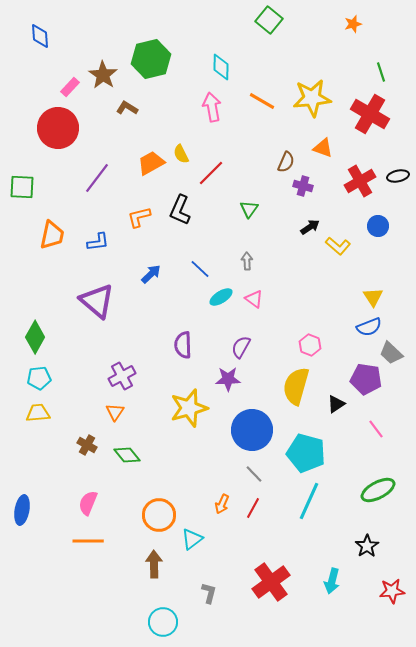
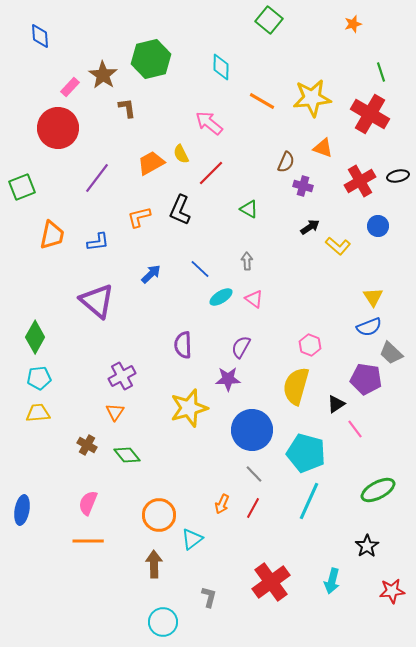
pink arrow at (212, 107): moved 3 px left, 16 px down; rotated 40 degrees counterclockwise
brown L-shape at (127, 108): rotated 50 degrees clockwise
green square at (22, 187): rotated 24 degrees counterclockwise
green triangle at (249, 209): rotated 36 degrees counterclockwise
pink line at (376, 429): moved 21 px left
gray L-shape at (209, 593): moved 4 px down
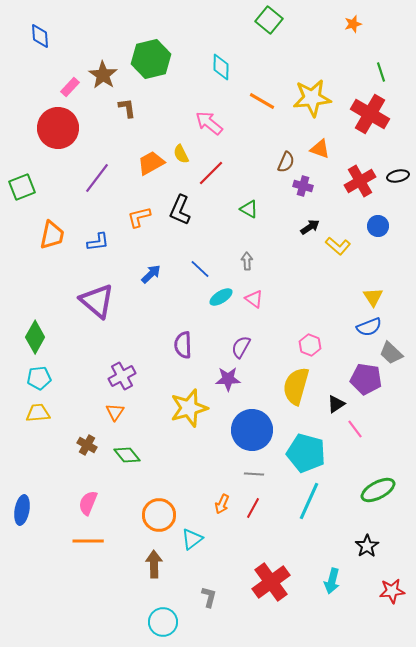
orange triangle at (323, 148): moved 3 px left, 1 px down
gray line at (254, 474): rotated 42 degrees counterclockwise
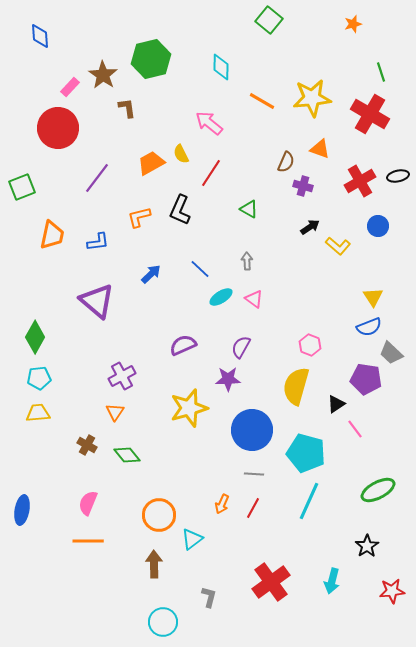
red line at (211, 173): rotated 12 degrees counterclockwise
purple semicircle at (183, 345): rotated 68 degrees clockwise
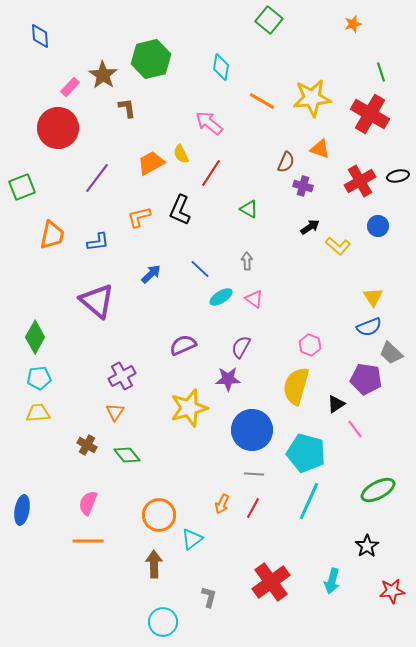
cyan diamond at (221, 67): rotated 8 degrees clockwise
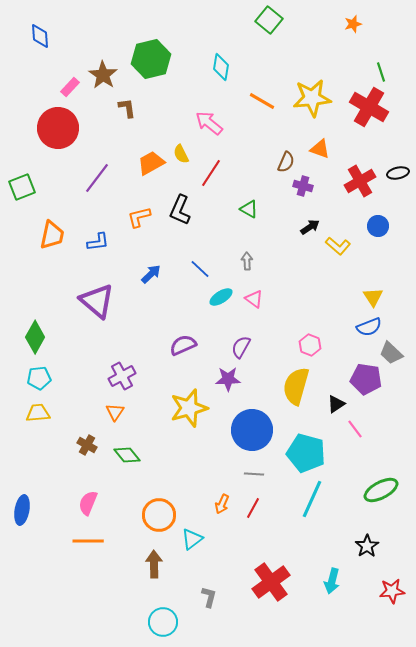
red cross at (370, 114): moved 1 px left, 7 px up
black ellipse at (398, 176): moved 3 px up
green ellipse at (378, 490): moved 3 px right
cyan line at (309, 501): moved 3 px right, 2 px up
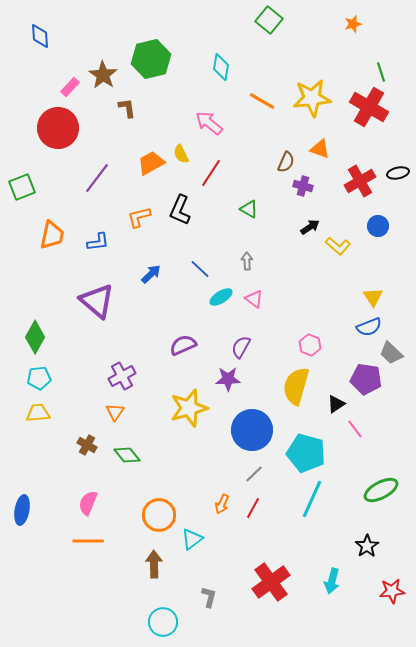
gray line at (254, 474): rotated 48 degrees counterclockwise
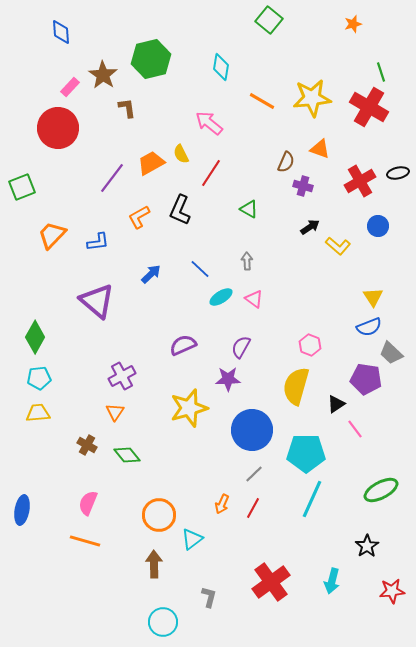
blue diamond at (40, 36): moved 21 px right, 4 px up
purple line at (97, 178): moved 15 px right
orange L-shape at (139, 217): rotated 15 degrees counterclockwise
orange trapezoid at (52, 235): rotated 148 degrees counterclockwise
cyan pentagon at (306, 453): rotated 15 degrees counterclockwise
orange line at (88, 541): moved 3 px left; rotated 16 degrees clockwise
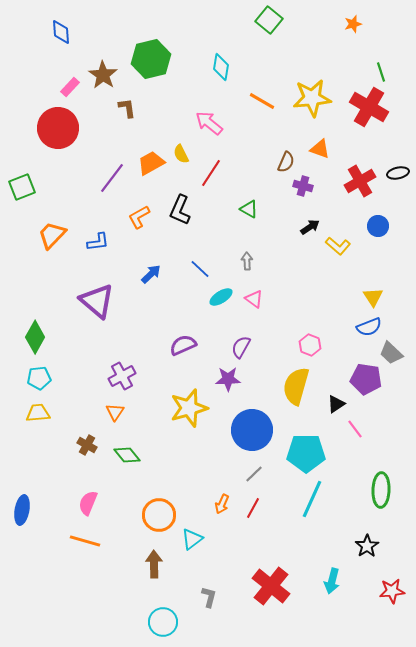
green ellipse at (381, 490): rotated 60 degrees counterclockwise
red cross at (271, 582): moved 4 px down; rotated 15 degrees counterclockwise
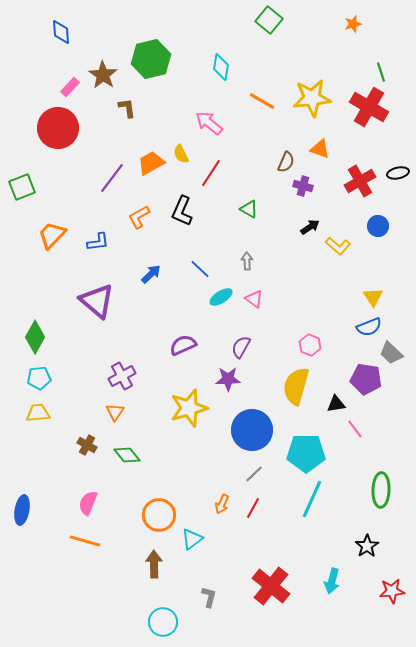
black L-shape at (180, 210): moved 2 px right, 1 px down
black triangle at (336, 404): rotated 24 degrees clockwise
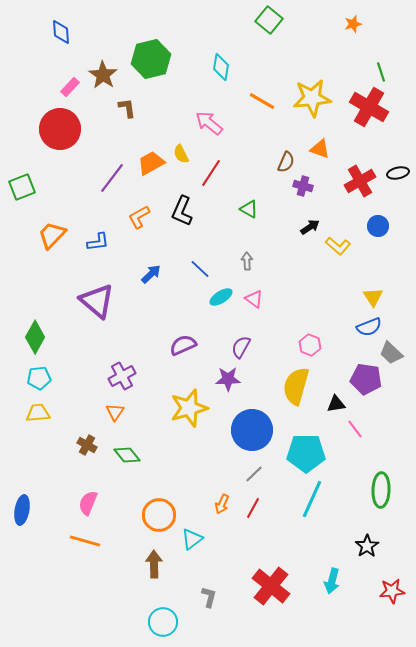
red circle at (58, 128): moved 2 px right, 1 px down
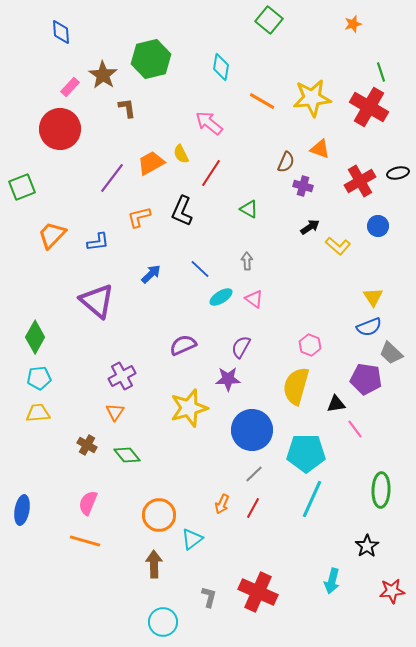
orange L-shape at (139, 217): rotated 15 degrees clockwise
red cross at (271, 586): moved 13 px left, 6 px down; rotated 15 degrees counterclockwise
